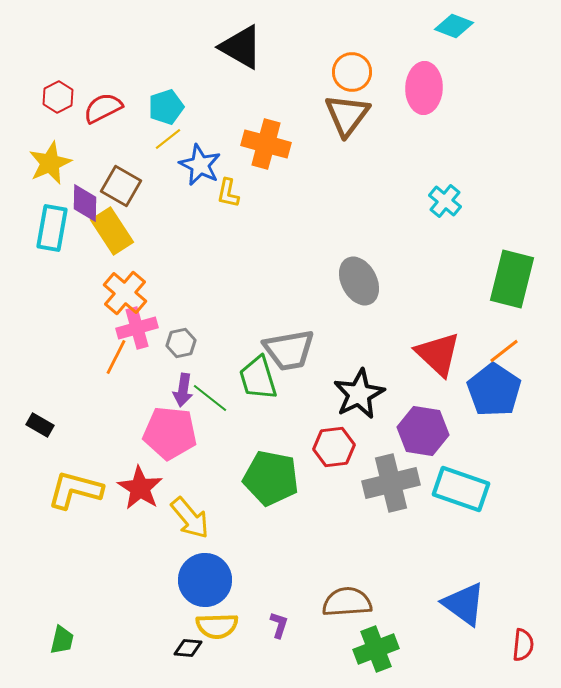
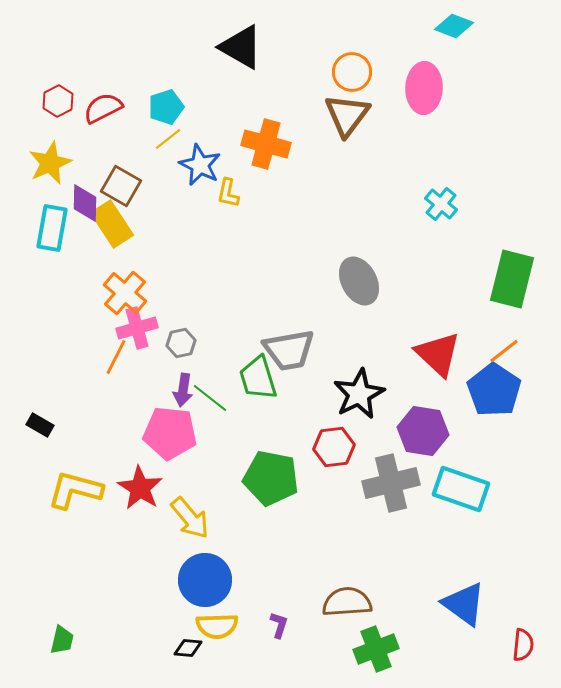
red hexagon at (58, 97): moved 4 px down
cyan cross at (445, 201): moved 4 px left, 3 px down
yellow rectangle at (112, 231): moved 7 px up
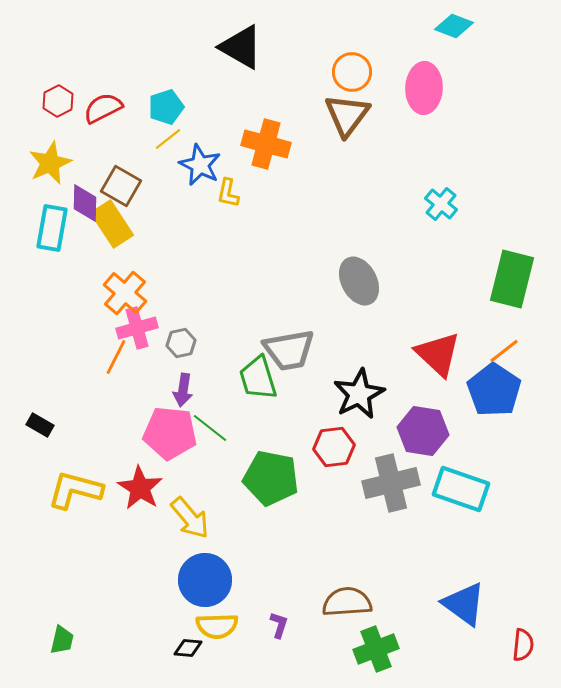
green line at (210, 398): moved 30 px down
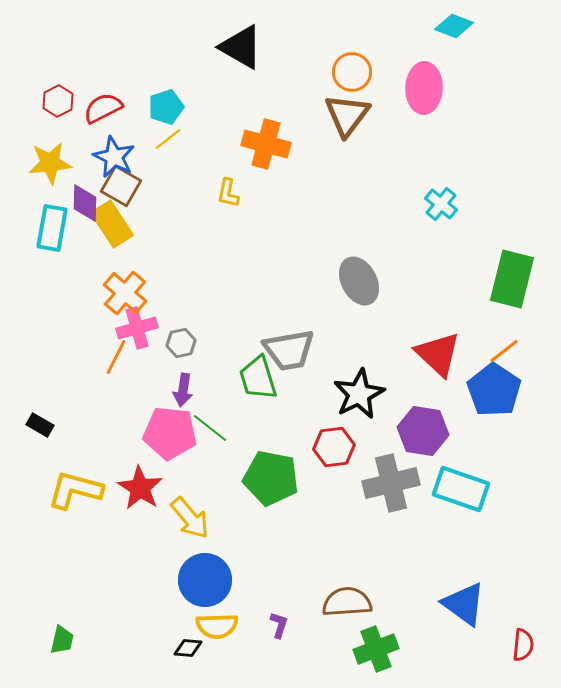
yellow star at (50, 163): rotated 18 degrees clockwise
blue star at (200, 165): moved 86 px left, 8 px up
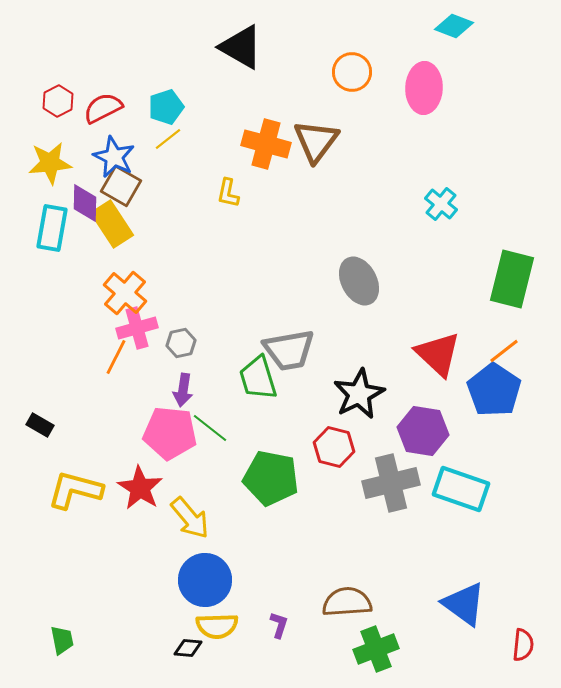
brown triangle at (347, 115): moved 31 px left, 26 px down
red hexagon at (334, 447): rotated 21 degrees clockwise
green trapezoid at (62, 640): rotated 24 degrees counterclockwise
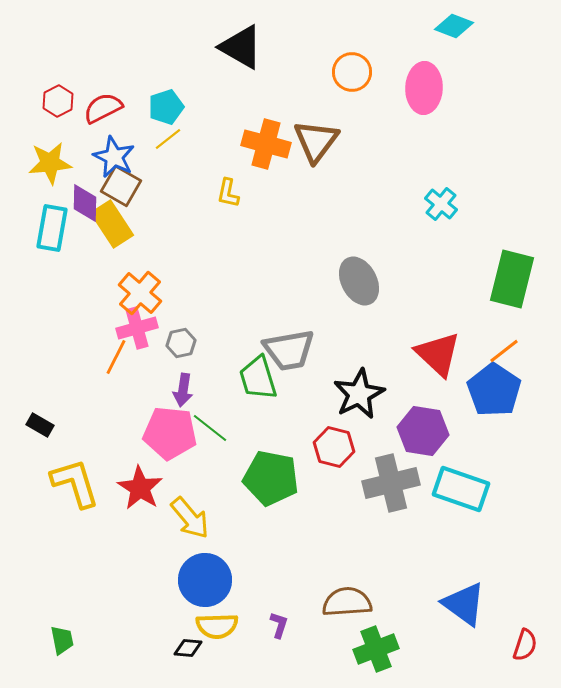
orange cross at (125, 293): moved 15 px right
yellow L-shape at (75, 490): moved 7 px up; rotated 58 degrees clockwise
red semicircle at (523, 645): moved 2 px right; rotated 12 degrees clockwise
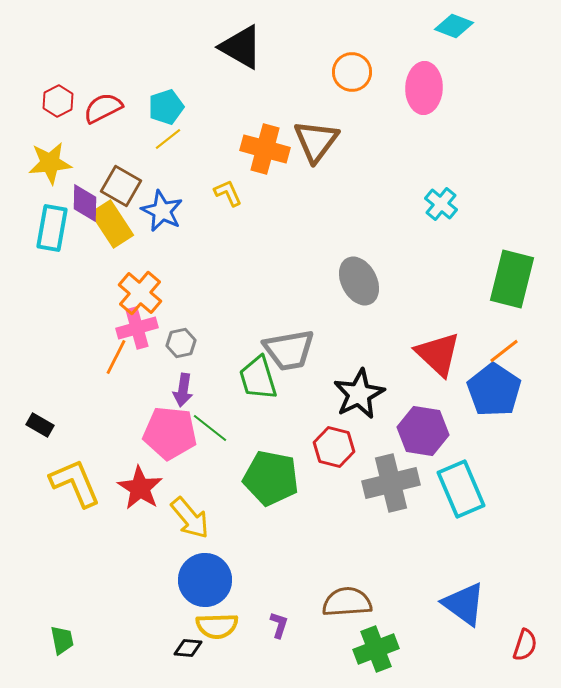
orange cross at (266, 144): moved 1 px left, 5 px down
blue star at (114, 157): moved 48 px right, 54 px down
yellow L-shape at (228, 193): rotated 144 degrees clockwise
yellow L-shape at (75, 483): rotated 6 degrees counterclockwise
cyan rectangle at (461, 489): rotated 48 degrees clockwise
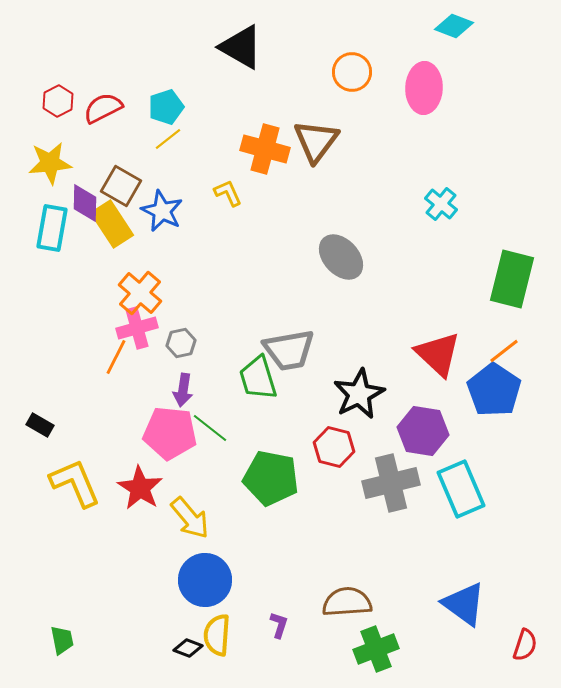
gray ellipse at (359, 281): moved 18 px left, 24 px up; rotated 15 degrees counterclockwise
yellow semicircle at (217, 626): moved 9 px down; rotated 96 degrees clockwise
black diamond at (188, 648): rotated 16 degrees clockwise
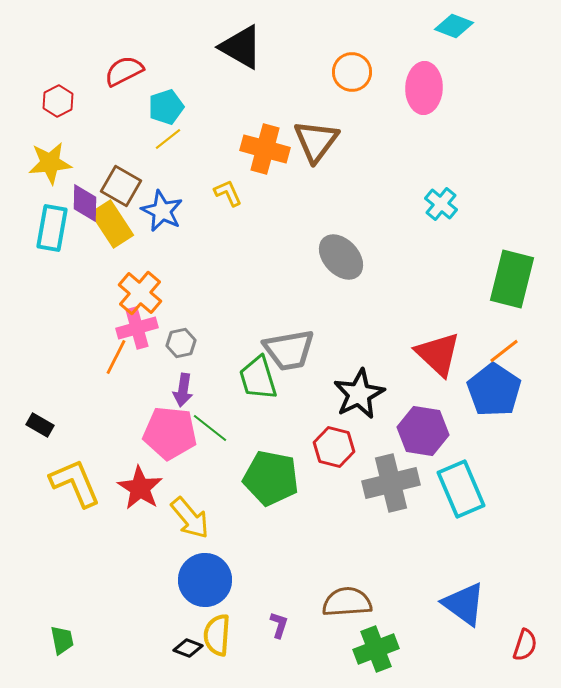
red semicircle at (103, 108): moved 21 px right, 37 px up
